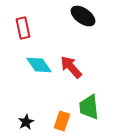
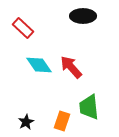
black ellipse: rotated 35 degrees counterclockwise
red rectangle: rotated 35 degrees counterclockwise
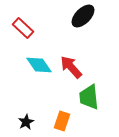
black ellipse: rotated 45 degrees counterclockwise
green trapezoid: moved 10 px up
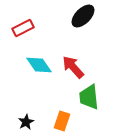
red rectangle: rotated 70 degrees counterclockwise
red arrow: moved 2 px right
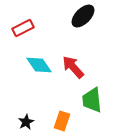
green trapezoid: moved 3 px right, 3 px down
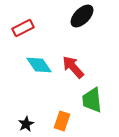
black ellipse: moved 1 px left
black star: moved 2 px down
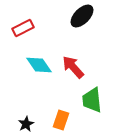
orange rectangle: moved 1 px left, 1 px up
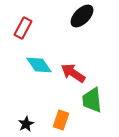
red rectangle: rotated 35 degrees counterclockwise
red arrow: moved 6 px down; rotated 15 degrees counterclockwise
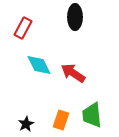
black ellipse: moved 7 px left, 1 px down; rotated 45 degrees counterclockwise
cyan diamond: rotated 8 degrees clockwise
green trapezoid: moved 15 px down
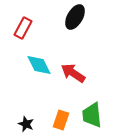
black ellipse: rotated 30 degrees clockwise
black star: rotated 21 degrees counterclockwise
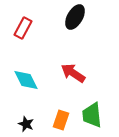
cyan diamond: moved 13 px left, 15 px down
